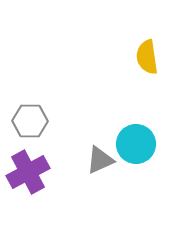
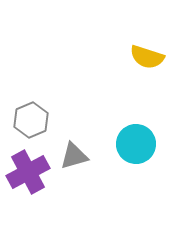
yellow semicircle: rotated 64 degrees counterclockwise
gray hexagon: moved 1 px right, 1 px up; rotated 24 degrees counterclockwise
gray triangle: moved 26 px left, 4 px up; rotated 8 degrees clockwise
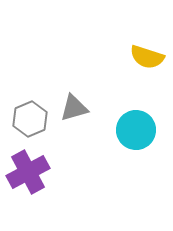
gray hexagon: moved 1 px left, 1 px up
cyan circle: moved 14 px up
gray triangle: moved 48 px up
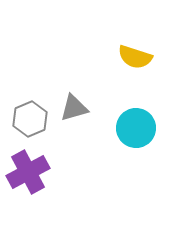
yellow semicircle: moved 12 px left
cyan circle: moved 2 px up
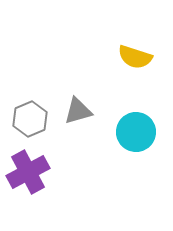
gray triangle: moved 4 px right, 3 px down
cyan circle: moved 4 px down
